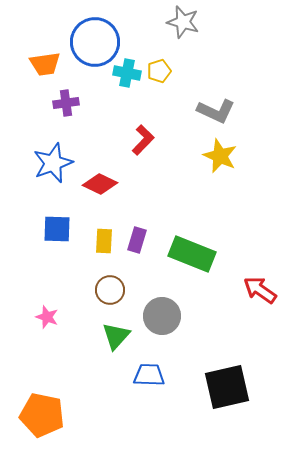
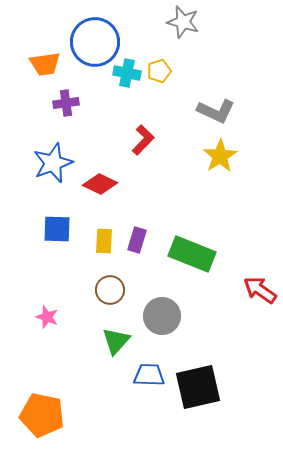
yellow star: rotated 16 degrees clockwise
green triangle: moved 5 px down
black square: moved 29 px left
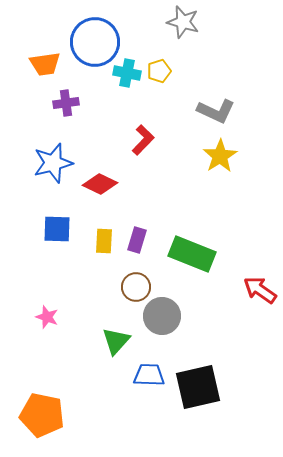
blue star: rotated 6 degrees clockwise
brown circle: moved 26 px right, 3 px up
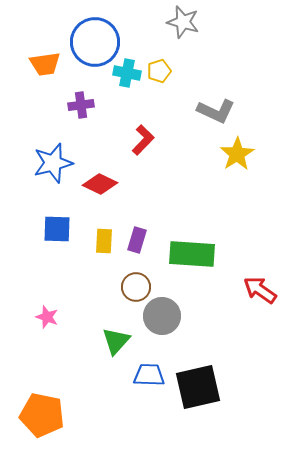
purple cross: moved 15 px right, 2 px down
yellow star: moved 17 px right, 2 px up
green rectangle: rotated 18 degrees counterclockwise
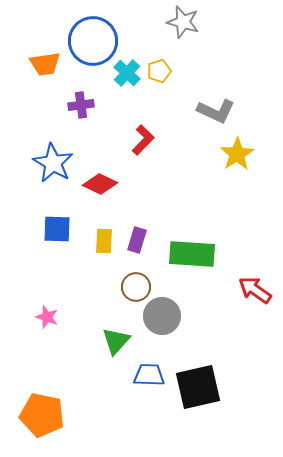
blue circle: moved 2 px left, 1 px up
cyan cross: rotated 32 degrees clockwise
blue star: rotated 27 degrees counterclockwise
red arrow: moved 5 px left
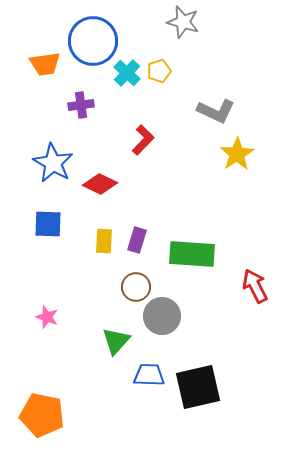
blue square: moved 9 px left, 5 px up
red arrow: moved 4 px up; rotated 28 degrees clockwise
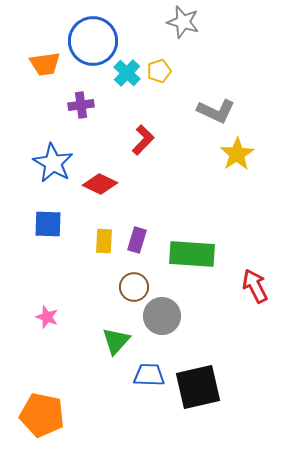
brown circle: moved 2 px left
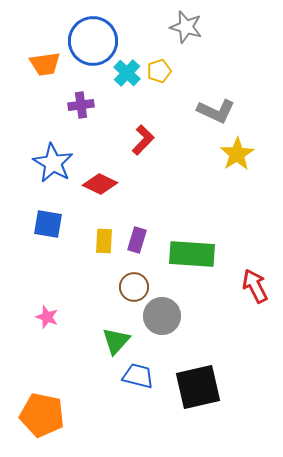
gray star: moved 3 px right, 5 px down
blue square: rotated 8 degrees clockwise
blue trapezoid: moved 11 px left, 1 px down; rotated 12 degrees clockwise
